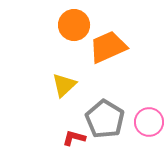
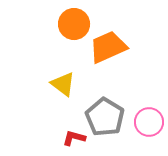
orange circle: moved 1 px up
yellow triangle: moved 1 px left, 1 px up; rotated 40 degrees counterclockwise
gray pentagon: moved 2 px up
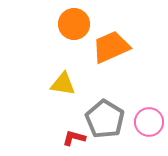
orange trapezoid: moved 3 px right
yellow triangle: rotated 28 degrees counterclockwise
gray pentagon: moved 2 px down
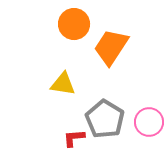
orange trapezoid: rotated 33 degrees counterclockwise
red L-shape: rotated 20 degrees counterclockwise
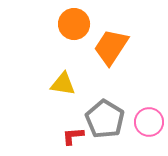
red L-shape: moved 1 px left, 2 px up
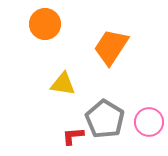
orange circle: moved 29 px left
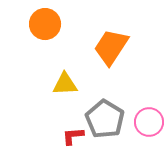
yellow triangle: moved 2 px right; rotated 12 degrees counterclockwise
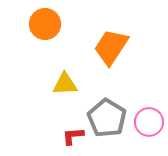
gray pentagon: moved 2 px right, 1 px up
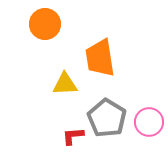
orange trapezoid: moved 11 px left, 11 px down; rotated 42 degrees counterclockwise
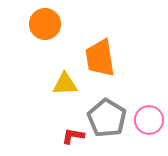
pink circle: moved 2 px up
red L-shape: rotated 15 degrees clockwise
